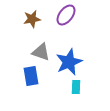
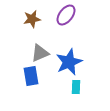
gray triangle: moved 1 px left, 1 px down; rotated 42 degrees counterclockwise
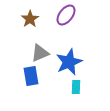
brown star: moved 2 px left; rotated 24 degrees counterclockwise
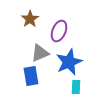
purple ellipse: moved 7 px left, 16 px down; rotated 15 degrees counterclockwise
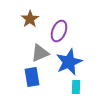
blue rectangle: moved 1 px right, 1 px down
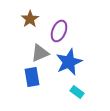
cyan rectangle: moved 1 px right, 5 px down; rotated 56 degrees counterclockwise
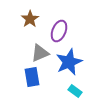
cyan rectangle: moved 2 px left, 1 px up
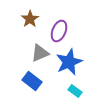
blue rectangle: moved 4 px down; rotated 42 degrees counterclockwise
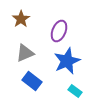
brown star: moved 9 px left
gray triangle: moved 15 px left
blue star: moved 2 px left, 1 px up
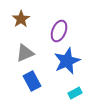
blue rectangle: rotated 24 degrees clockwise
cyan rectangle: moved 2 px down; rotated 64 degrees counterclockwise
